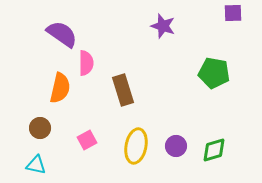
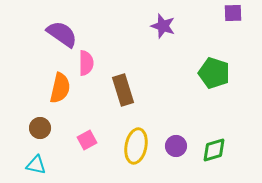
green pentagon: rotated 8 degrees clockwise
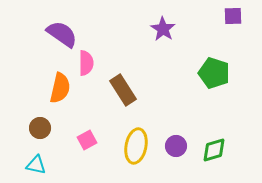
purple square: moved 3 px down
purple star: moved 3 px down; rotated 15 degrees clockwise
brown rectangle: rotated 16 degrees counterclockwise
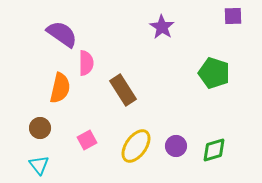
purple star: moved 1 px left, 2 px up
yellow ellipse: rotated 24 degrees clockwise
cyan triangle: moved 3 px right; rotated 40 degrees clockwise
